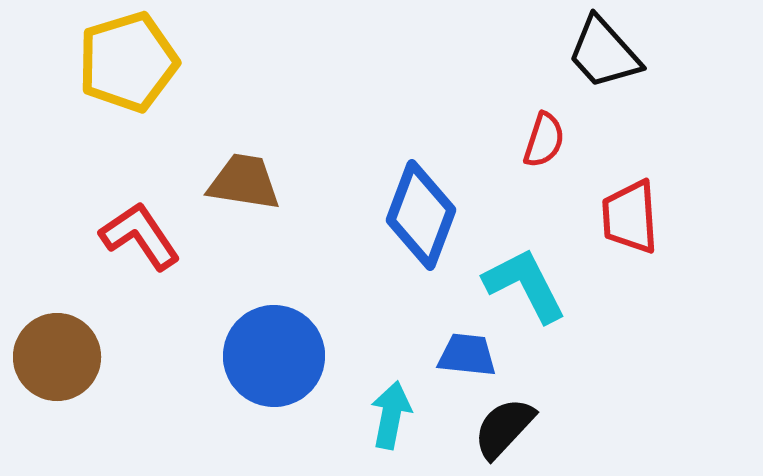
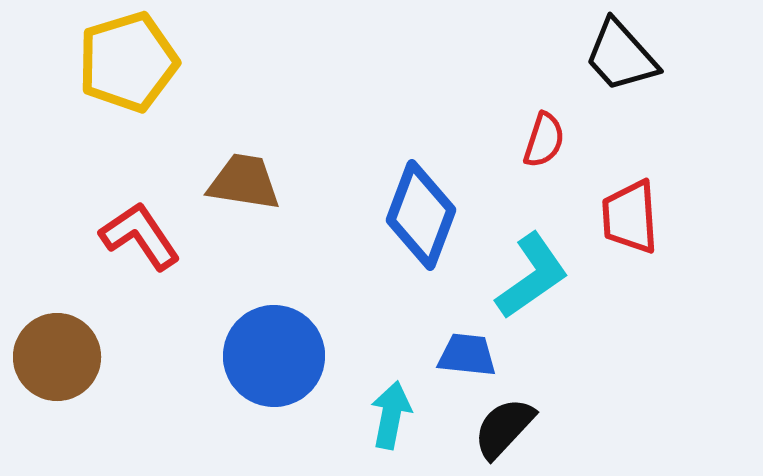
black trapezoid: moved 17 px right, 3 px down
cyan L-shape: moved 7 px right, 9 px up; rotated 82 degrees clockwise
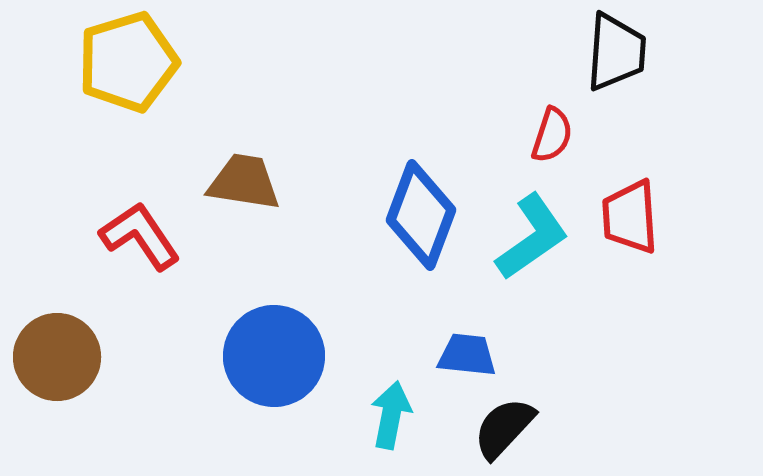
black trapezoid: moved 5 px left, 4 px up; rotated 134 degrees counterclockwise
red semicircle: moved 8 px right, 5 px up
cyan L-shape: moved 39 px up
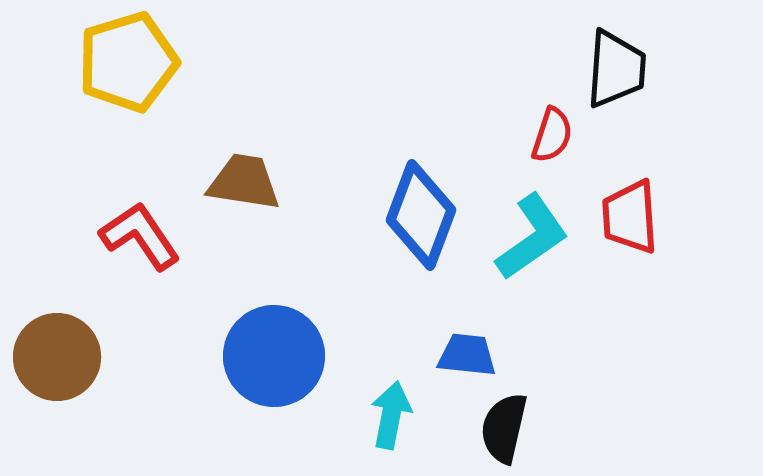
black trapezoid: moved 17 px down
black semicircle: rotated 30 degrees counterclockwise
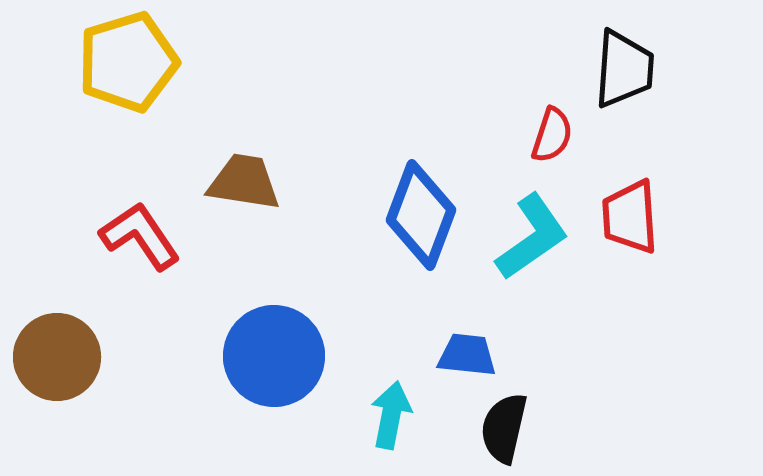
black trapezoid: moved 8 px right
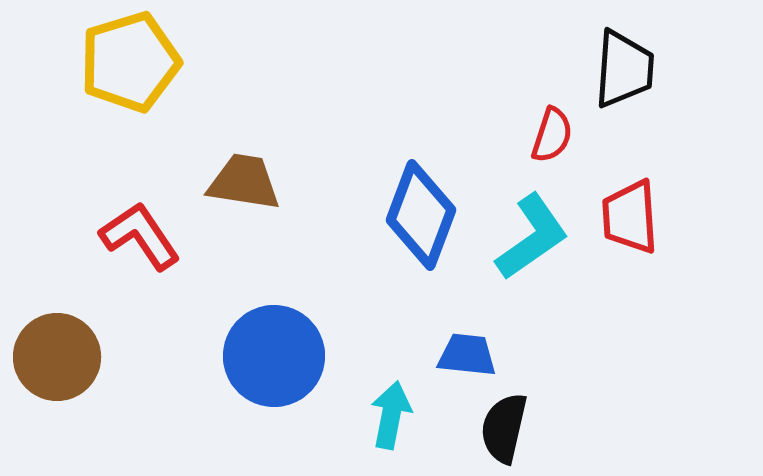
yellow pentagon: moved 2 px right
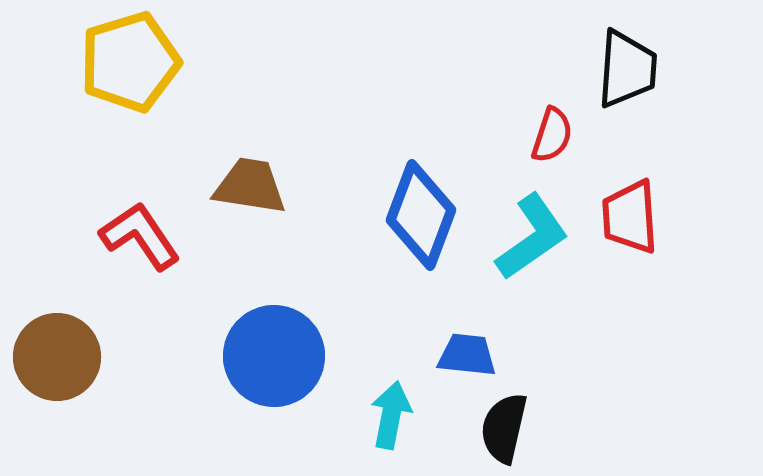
black trapezoid: moved 3 px right
brown trapezoid: moved 6 px right, 4 px down
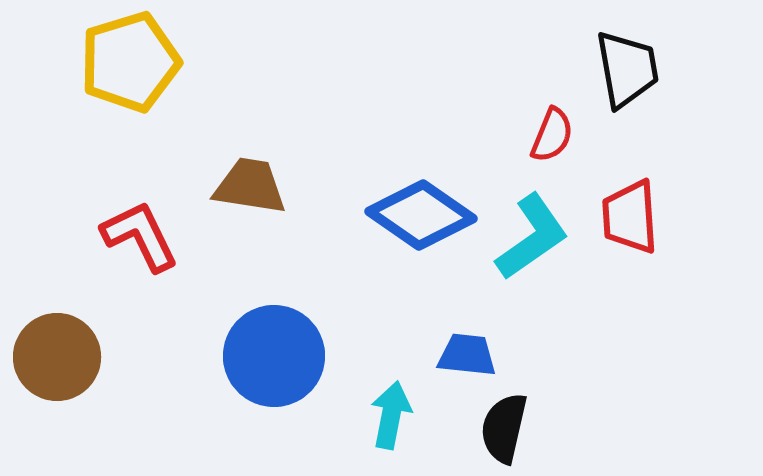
black trapezoid: rotated 14 degrees counterclockwise
red semicircle: rotated 4 degrees clockwise
blue diamond: rotated 76 degrees counterclockwise
red L-shape: rotated 8 degrees clockwise
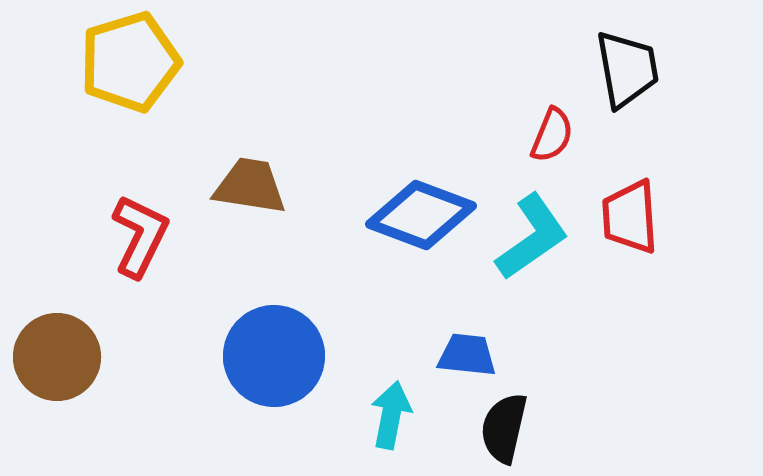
blue diamond: rotated 14 degrees counterclockwise
red L-shape: rotated 52 degrees clockwise
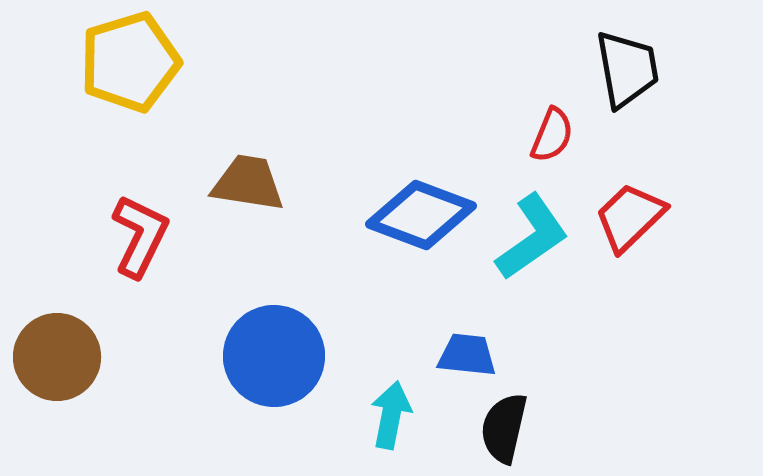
brown trapezoid: moved 2 px left, 3 px up
red trapezoid: rotated 50 degrees clockwise
